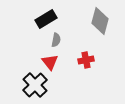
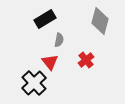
black rectangle: moved 1 px left
gray semicircle: moved 3 px right
red cross: rotated 28 degrees counterclockwise
black cross: moved 1 px left, 2 px up
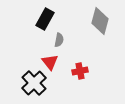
black rectangle: rotated 30 degrees counterclockwise
red cross: moved 6 px left, 11 px down; rotated 28 degrees clockwise
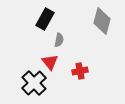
gray diamond: moved 2 px right
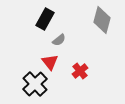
gray diamond: moved 1 px up
gray semicircle: rotated 40 degrees clockwise
red cross: rotated 28 degrees counterclockwise
black cross: moved 1 px right, 1 px down
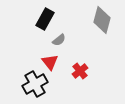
black cross: rotated 15 degrees clockwise
